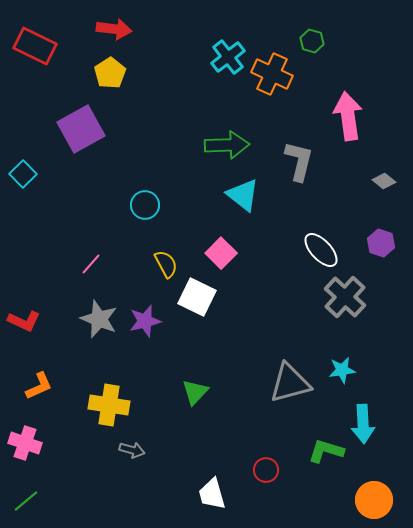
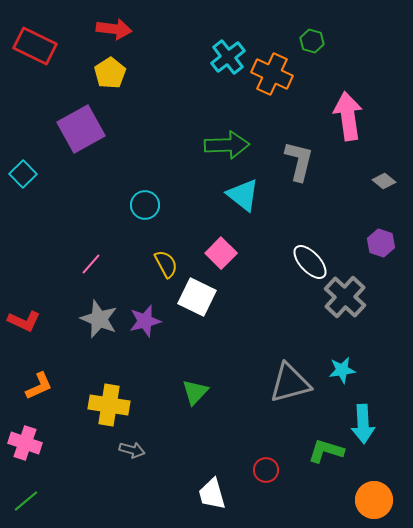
white ellipse: moved 11 px left, 12 px down
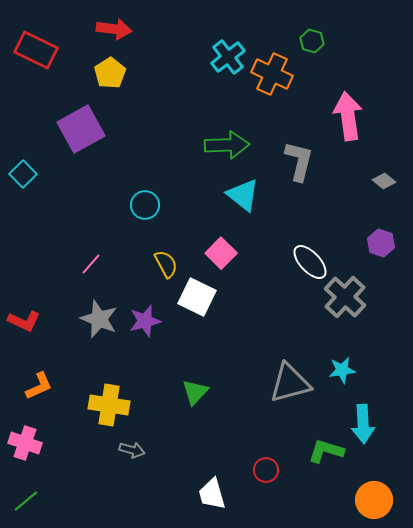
red rectangle: moved 1 px right, 4 px down
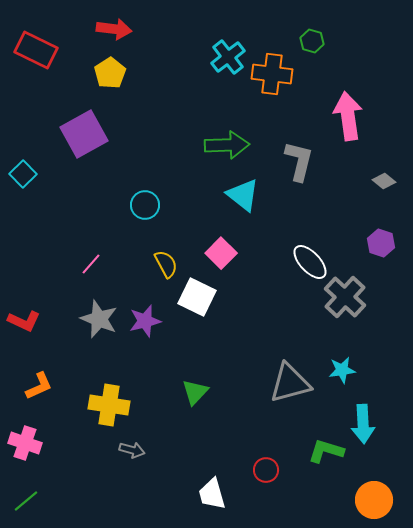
orange cross: rotated 18 degrees counterclockwise
purple square: moved 3 px right, 5 px down
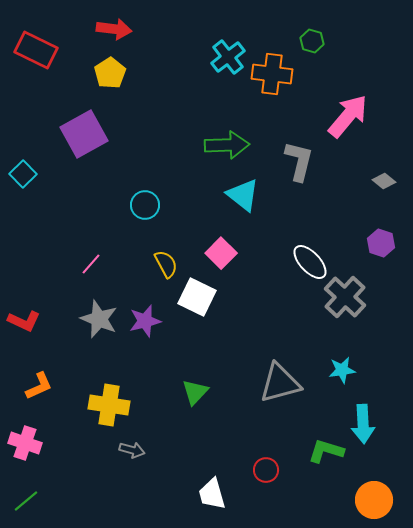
pink arrow: rotated 48 degrees clockwise
gray triangle: moved 10 px left
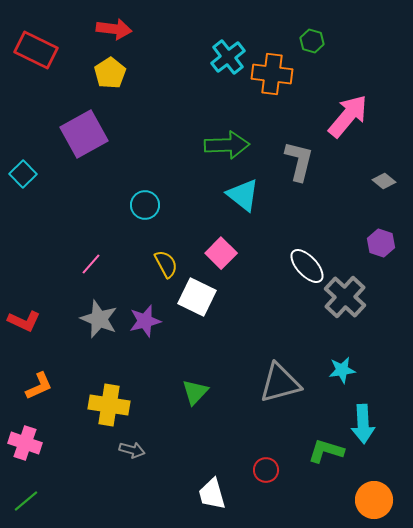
white ellipse: moved 3 px left, 4 px down
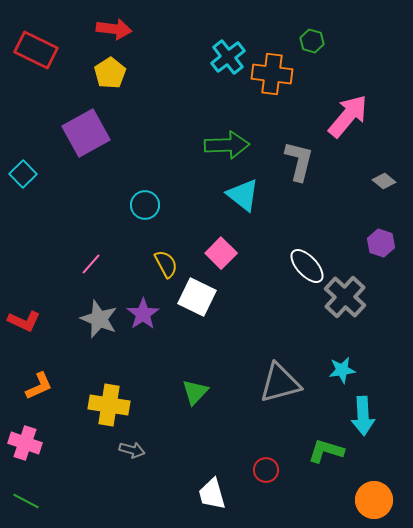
purple square: moved 2 px right, 1 px up
purple star: moved 2 px left, 7 px up; rotated 20 degrees counterclockwise
cyan arrow: moved 8 px up
green line: rotated 68 degrees clockwise
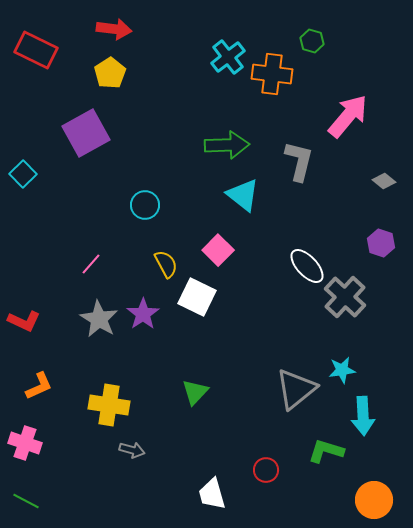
pink square: moved 3 px left, 3 px up
gray star: rotated 9 degrees clockwise
gray triangle: moved 16 px right, 6 px down; rotated 24 degrees counterclockwise
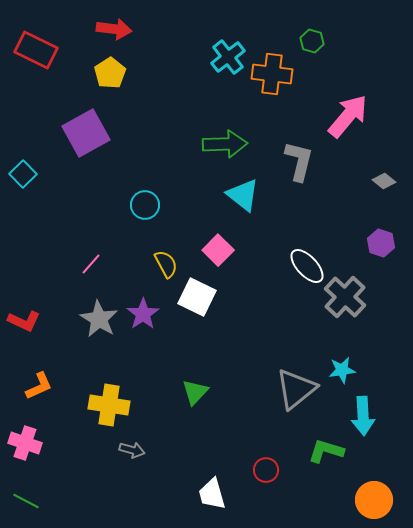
green arrow: moved 2 px left, 1 px up
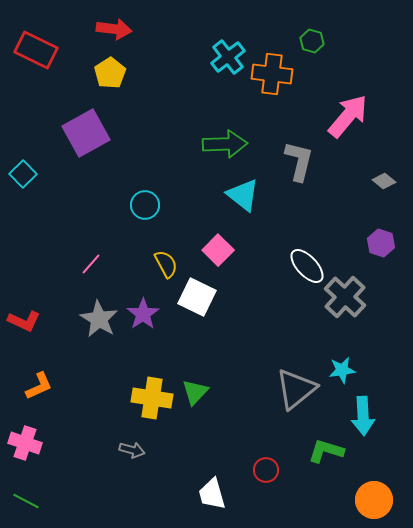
yellow cross: moved 43 px right, 7 px up
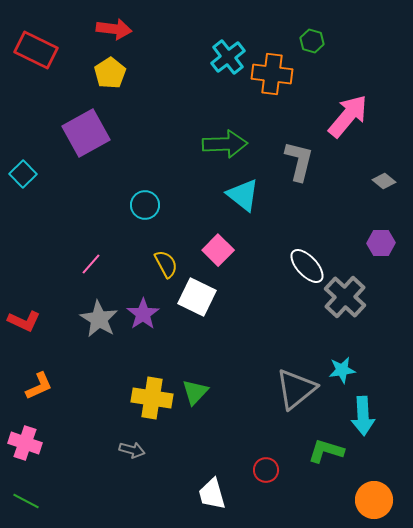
purple hexagon: rotated 20 degrees counterclockwise
